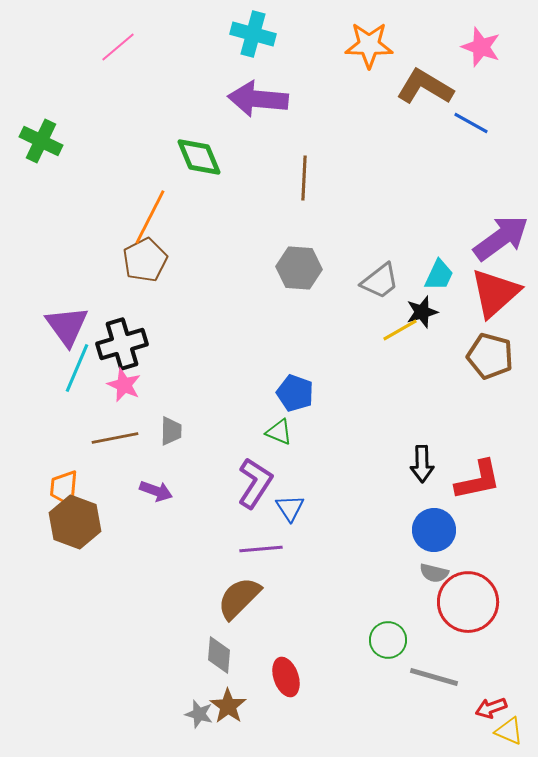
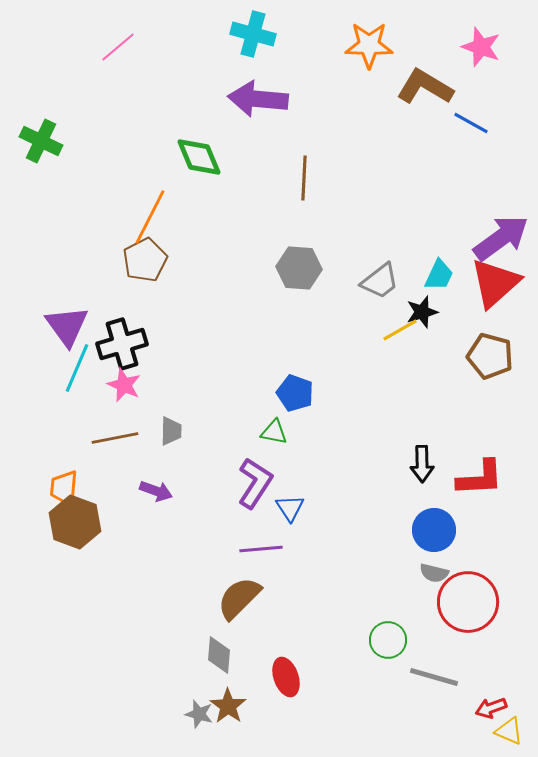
red triangle at (495, 293): moved 10 px up
green triangle at (279, 432): moved 5 px left; rotated 12 degrees counterclockwise
red L-shape at (478, 480): moved 2 px right, 2 px up; rotated 9 degrees clockwise
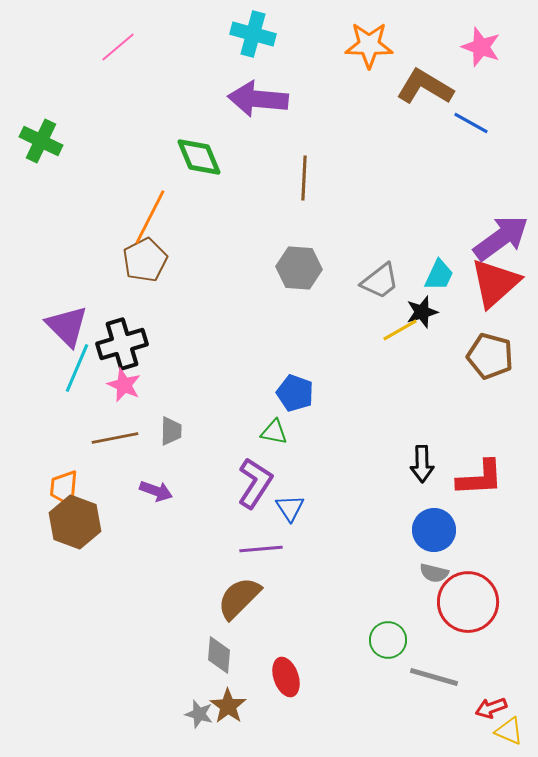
purple triangle at (67, 326): rotated 9 degrees counterclockwise
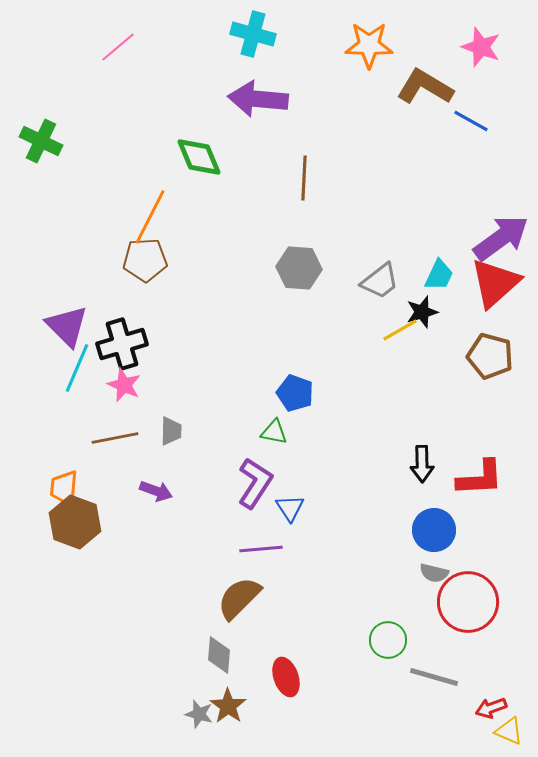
blue line at (471, 123): moved 2 px up
brown pentagon at (145, 260): rotated 24 degrees clockwise
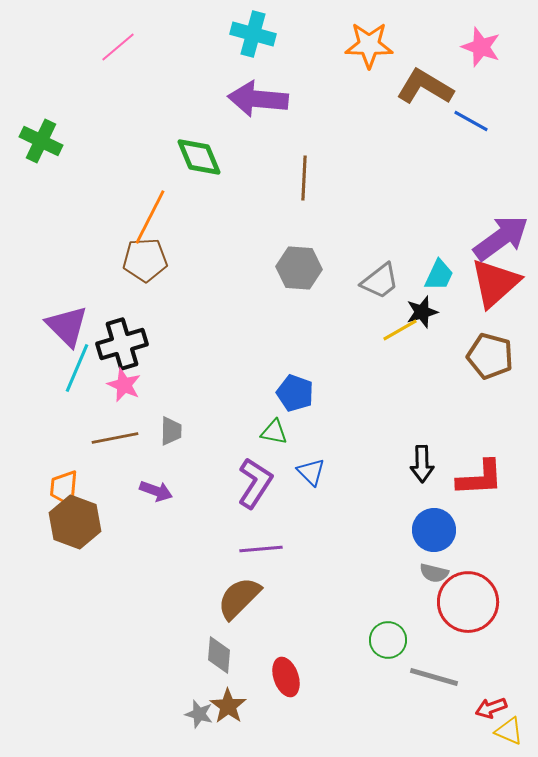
blue triangle at (290, 508): moved 21 px right, 36 px up; rotated 12 degrees counterclockwise
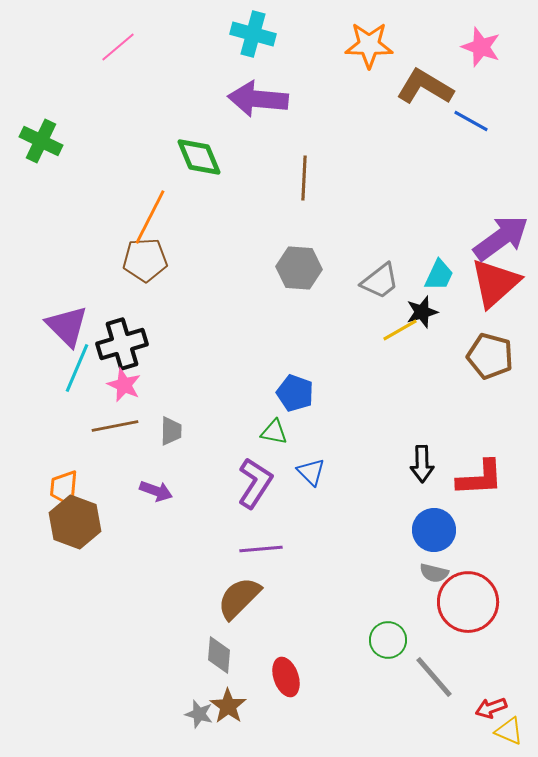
brown line at (115, 438): moved 12 px up
gray line at (434, 677): rotated 33 degrees clockwise
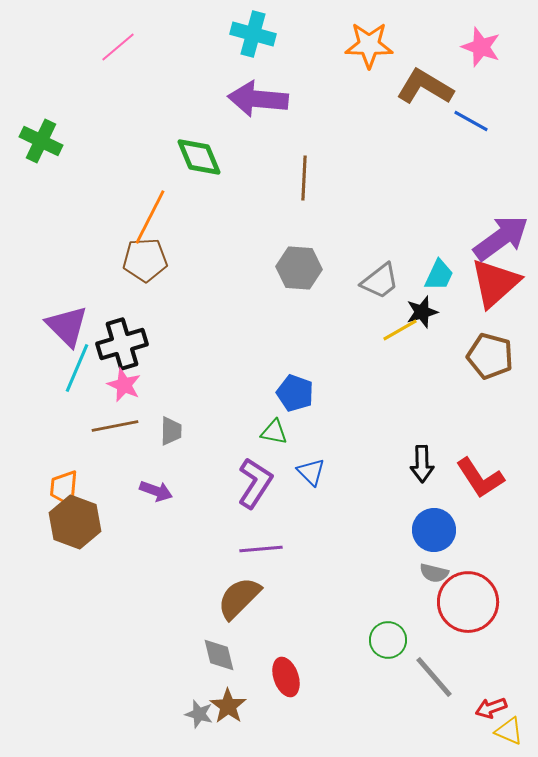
red L-shape at (480, 478): rotated 60 degrees clockwise
gray diamond at (219, 655): rotated 18 degrees counterclockwise
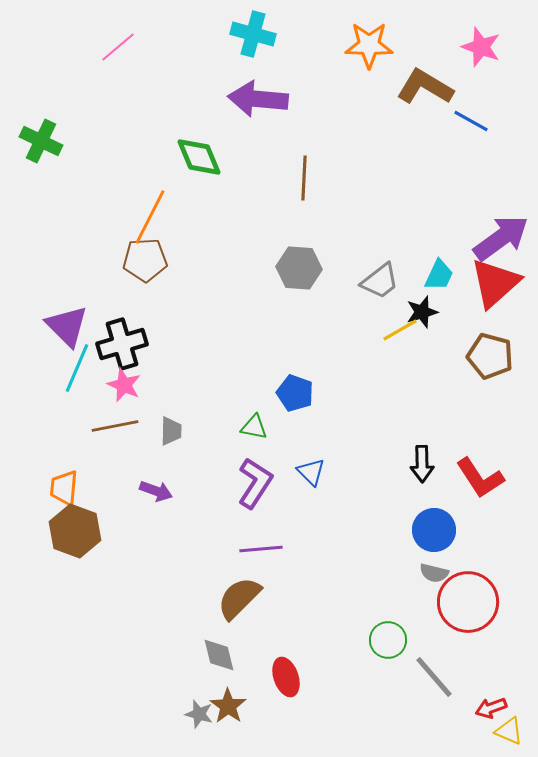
green triangle at (274, 432): moved 20 px left, 5 px up
brown hexagon at (75, 522): moved 9 px down
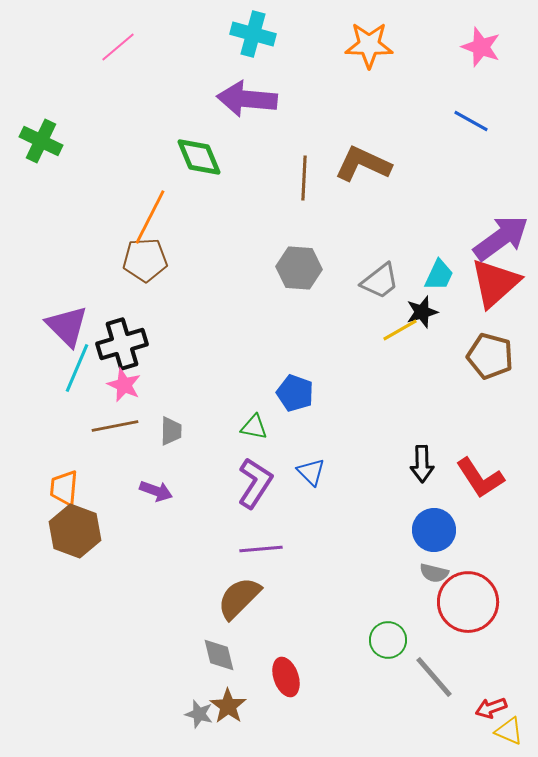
brown L-shape at (425, 87): moved 62 px left, 77 px down; rotated 6 degrees counterclockwise
purple arrow at (258, 99): moved 11 px left
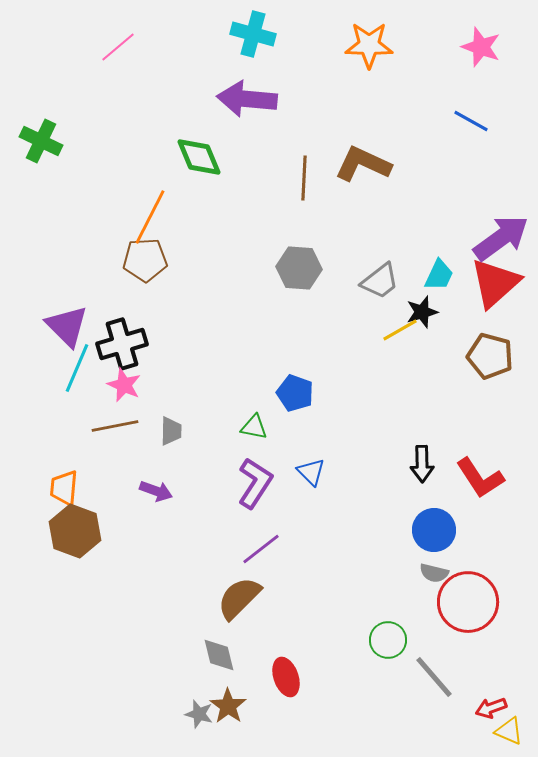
purple line at (261, 549): rotated 33 degrees counterclockwise
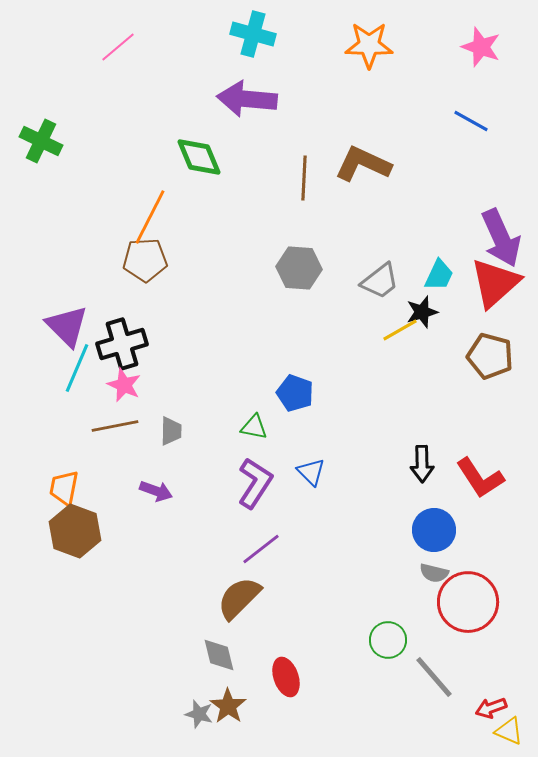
purple arrow at (501, 238): rotated 102 degrees clockwise
orange trapezoid at (64, 488): rotated 6 degrees clockwise
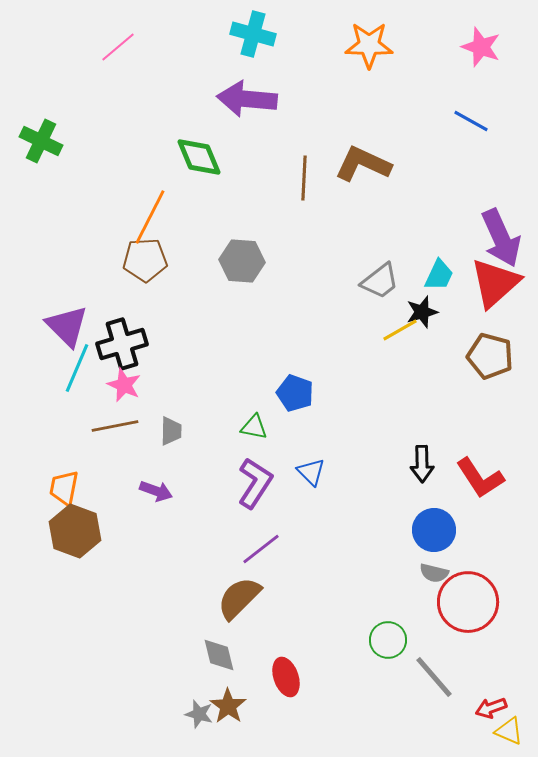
gray hexagon at (299, 268): moved 57 px left, 7 px up
